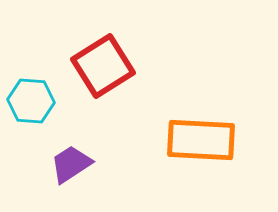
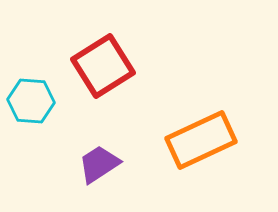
orange rectangle: rotated 28 degrees counterclockwise
purple trapezoid: moved 28 px right
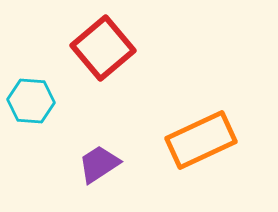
red square: moved 18 px up; rotated 8 degrees counterclockwise
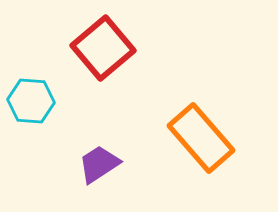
orange rectangle: moved 2 px up; rotated 74 degrees clockwise
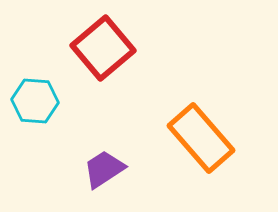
cyan hexagon: moved 4 px right
purple trapezoid: moved 5 px right, 5 px down
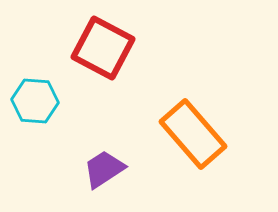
red square: rotated 22 degrees counterclockwise
orange rectangle: moved 8 px left, 4 px up
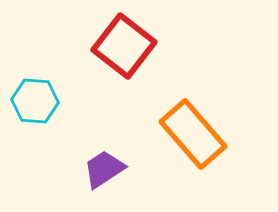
red square: moved 21 px right, 2 px up; rotated 10 degrees clockwise
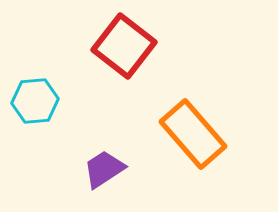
cyan hexagon: rotated 9 degrees counterclockwise
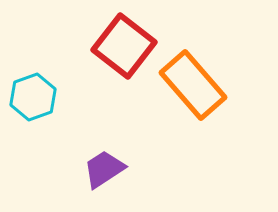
cyan hexagon: moved 2 px left, 4 px up; rotated 15 degrees counterclockwise
orange rectangle: moved 49 px up
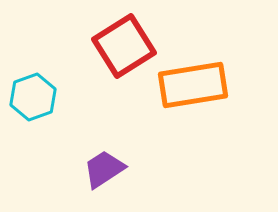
red square: rotated 20 degrees clockwise
orange rectangle: rotated 58 degrees counterclockwise
